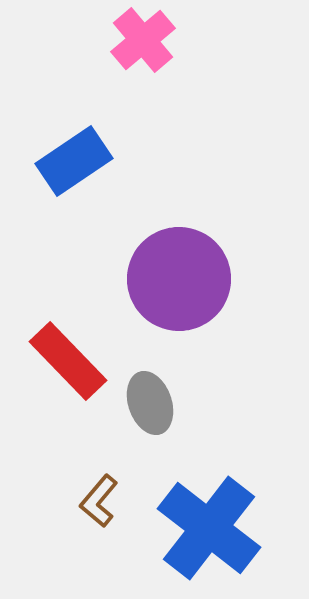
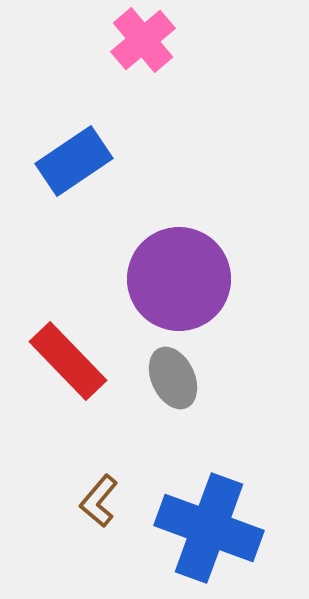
gray ellipse: moved 23 px right, 25 px up; rotated 6 degrees counterclockwise
blue cross: rotated 18 degrees counterclockwise
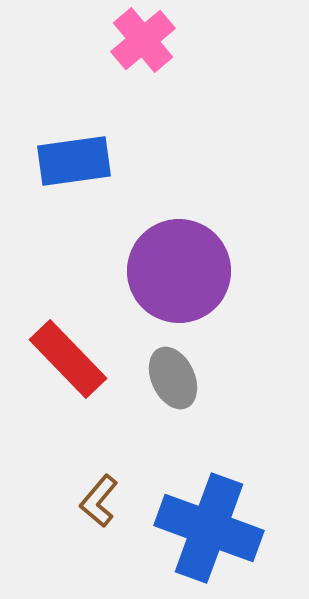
blue rectangle: rotated 26 degrees clockwise
purple circle: moved 8 px up
red rectangle: moved 2 px up
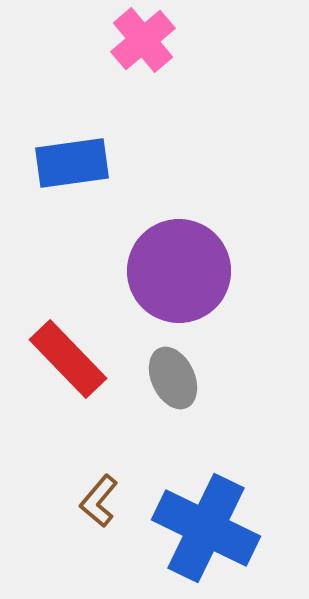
blue rectangle: moved 2 px left, 2 px down
blue cross: moved 3 px left; rotated 6 degrees clockwise
